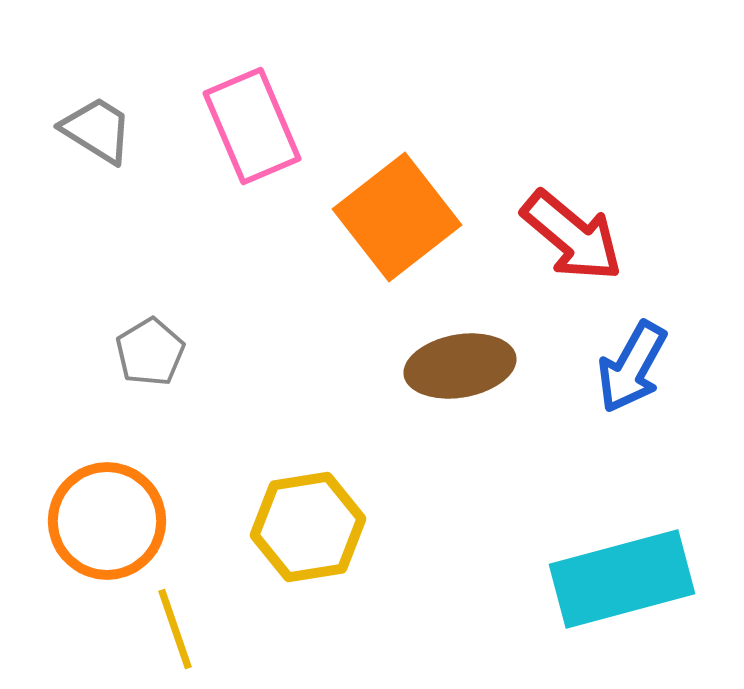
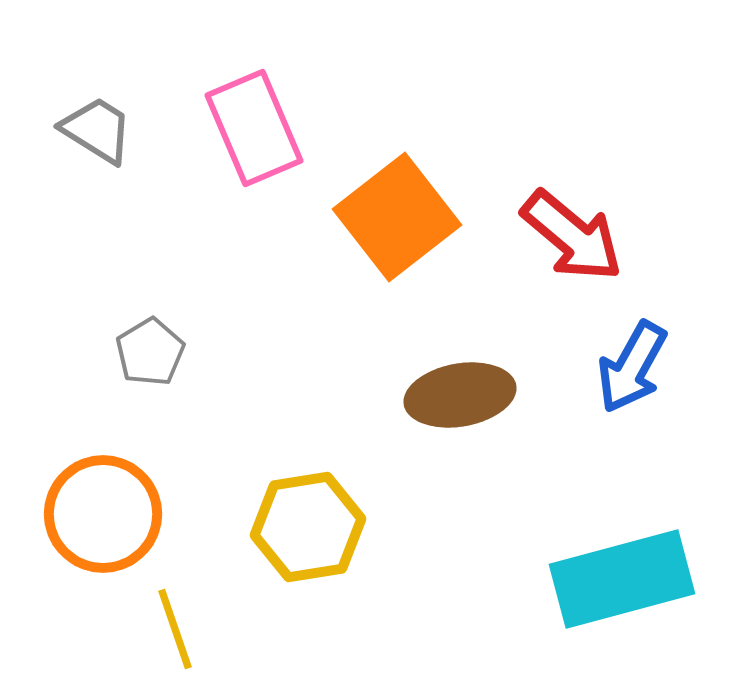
pink rectangle: moved 2 px right, 2 px down
brown ellipse: moved 29 px down
orange circle: moved 4 px left, 7 px up
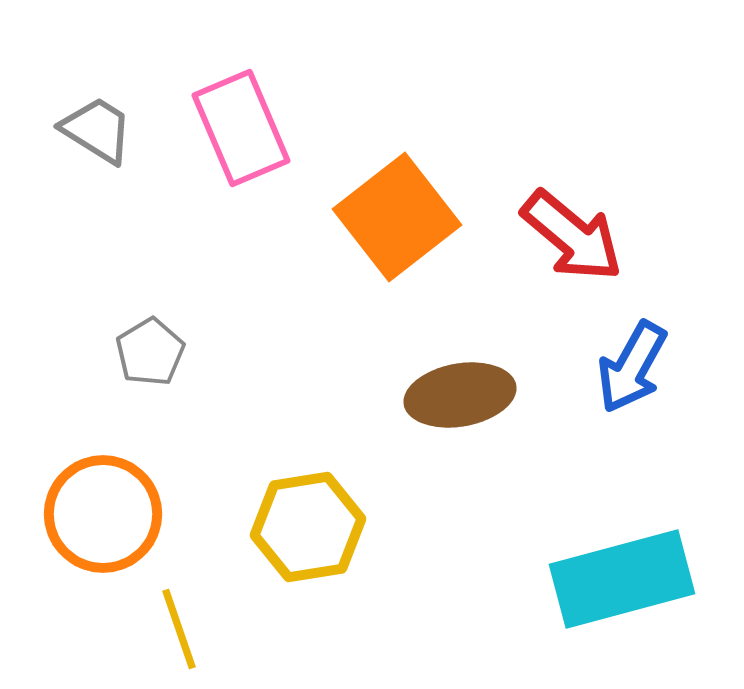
pink rectangle: moved 13 px left
yellow line: moved 4 px right
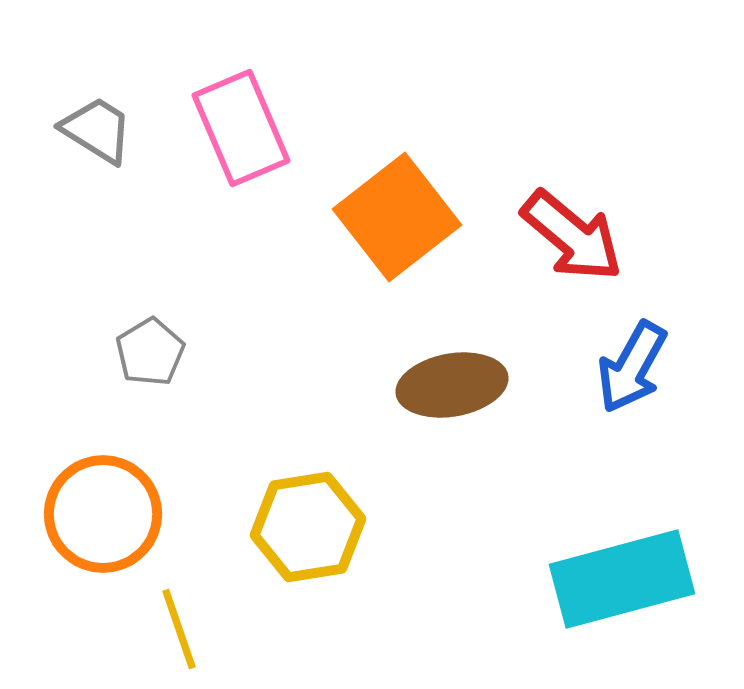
brown ellipse: moved 8 px left, 10 px up
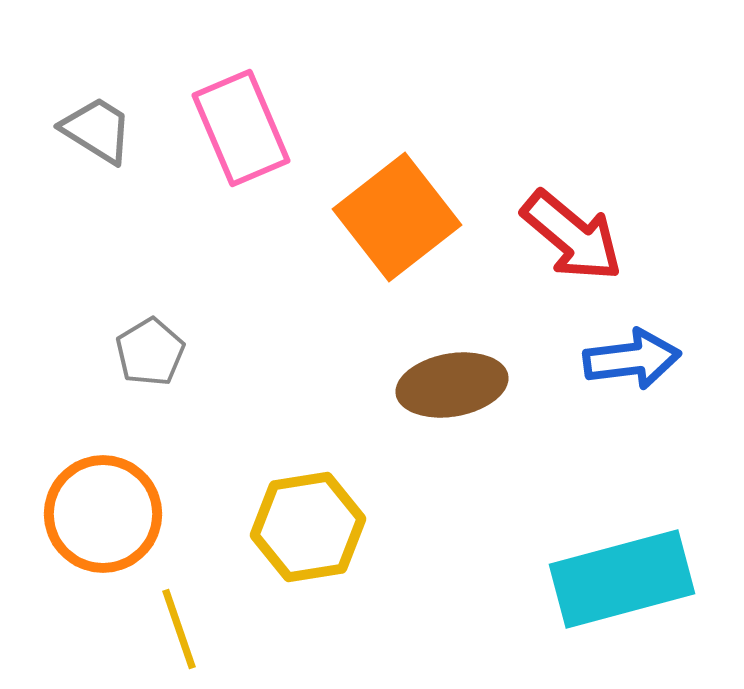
blue arrow: moved 8 px up; rotated 126 degrees counterclockwise
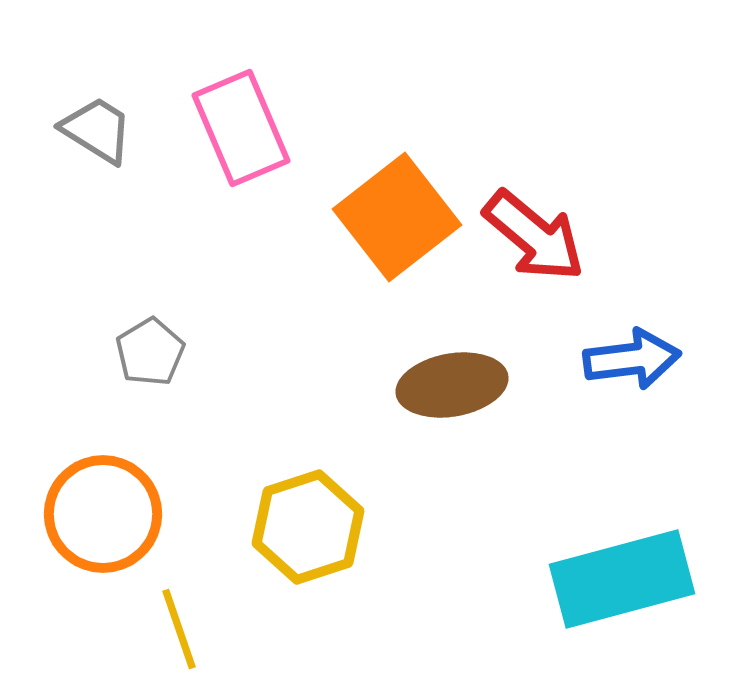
red arrow: moved 38 px left
yellow hexagon: rotated 9 degrees counterclockwise
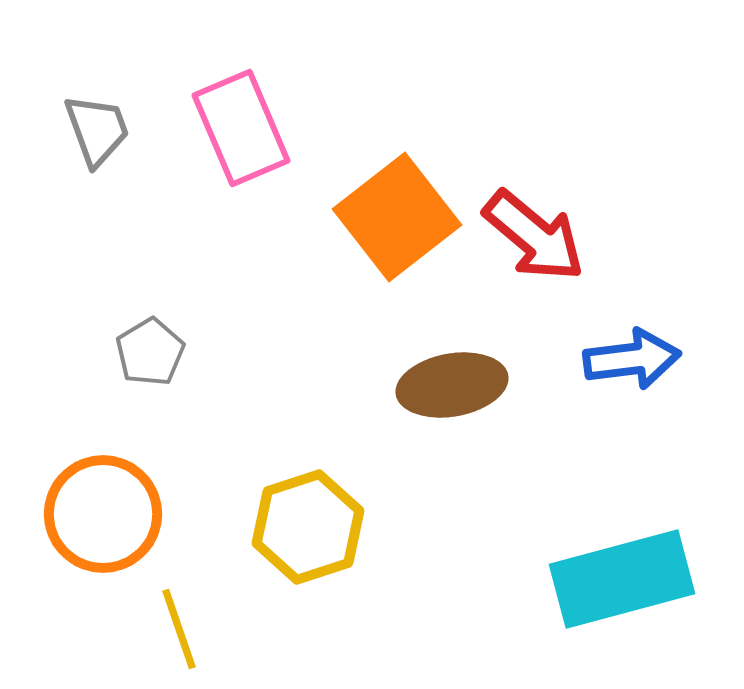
gray trapezoid: rotated 38 degrees clockwise
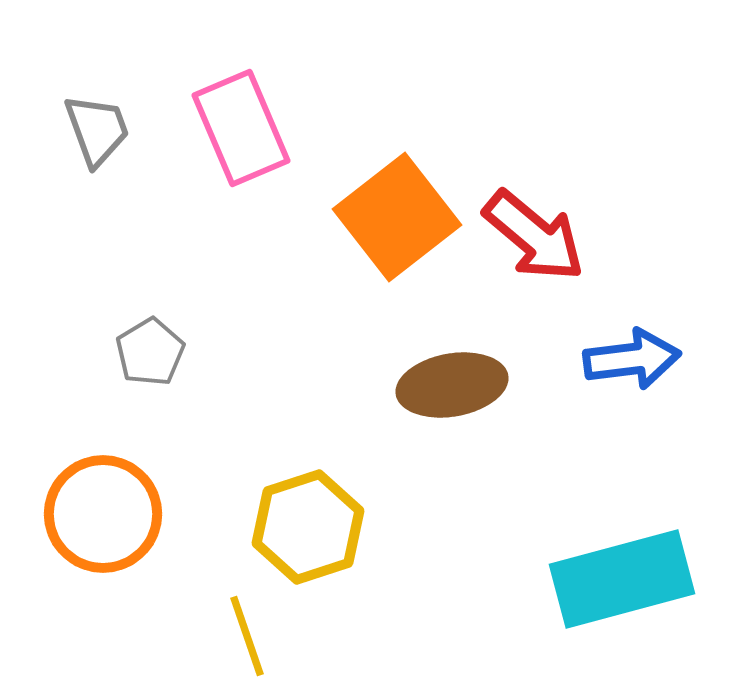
yellow line: moved 68 px right, 7 px down
